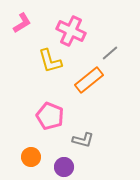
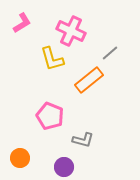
yellow L-shape: moved 2 px right, 2 px up
orange circle: moved 11 px left, 1 px down
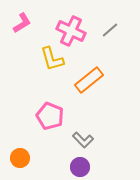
gray line: moved 23 px up
gray L-shape: rotated 30 degrees clockwise
purple circle: moved 16 px right
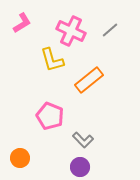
yellow L-shape: moved 1 px down
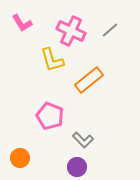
pink L-shape: rotated 90 degrees clockwise
purple circle: moved 3 px left
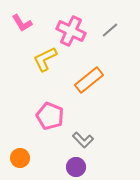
yellow L-shape: moved 7 px left, 1 px up; rotated 80 degrees clockwise
purple circle: moved 1 px left
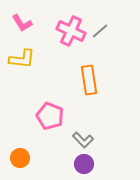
gray line: moved 10 px left, 1 px down
yellow L-shape: moved 23 px left; rotated 148 degrees counterclockwise
orange rectangle: rotated 60 degrees counterclockwise
purple circle: moved 8 px right, 3 px up
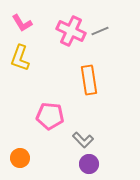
gray line: rotated 18 degrees clockwise
yellow L-shape: moved 2 px left, 1 px up; rotated 104 degrees clockwise
pink pentagon: rotated 16 degrees counterclockwise
purple circle: moved 5 px right
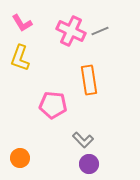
pink pentagon: moved 3 px right, 11 px up
